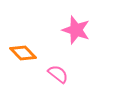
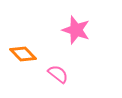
orange diamond: moved 1 px down
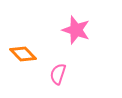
pink semicircle: rotated 110 degrees counterclockwise
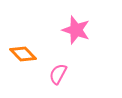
pink semicircle: rotated 10 degrees clockwise
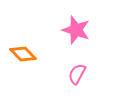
pink semicircle: moved 19 px right
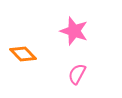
pink star: moved 2 px left, 1 px down
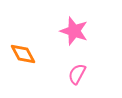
orange diamond: rotated 16 degrees clockwise
